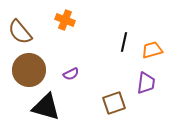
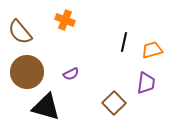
brown circle: moved 2 px left, 2 px down
brown square: rotated 25 degrees counterclockwise
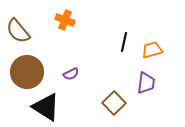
brown semicircle: moved 2 px left, 1 px up
black triangle: rotated 16 degrees clockwise
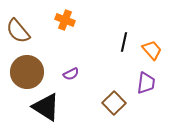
orange trapezoid: rotated 65 degrees clockwise
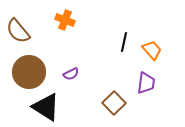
brown circle: moved 2 px right
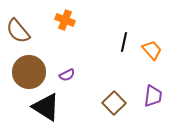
purple semicircle: moved 4 px left, 1 px down
purple trapezoid: moved 7 px right, 13 px down
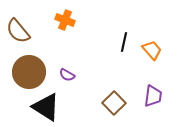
purple semicircle: rotated 56 degrees clockwise
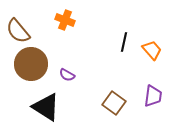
brown circle: moved 2 px right, 8 px up
brown square: rotated 10 degrees counterclockwise
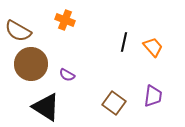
brown semicircle: rotated 20 degrees counterclockwise
orange trapezoid: moved 1 px right, 3 px up
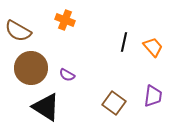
brown circle: moved 4 px down
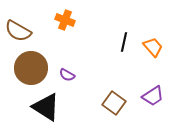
purple trapezoid: rotated 50 degrees clockwise
